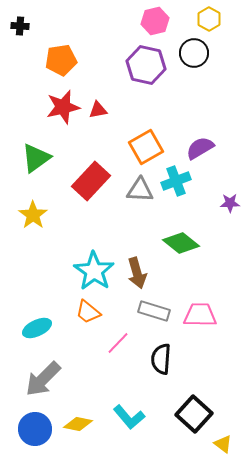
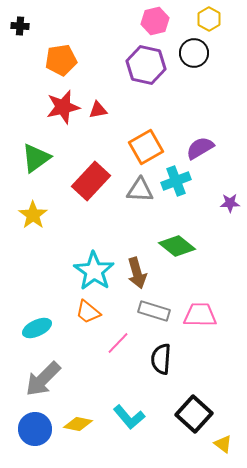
green diamond: moved 4 px left, 3 px down
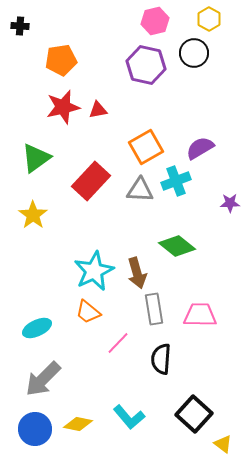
cyan star: rotated 12 degrees clockwise
gray rectangle: moved 2 px up; rotated 64 degrees clockwise
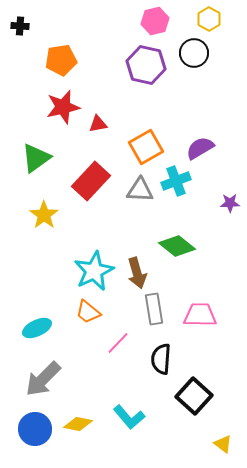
red triangle: moved 14 px down
yellow star: moved 11 px right
black square: moved 18 px up
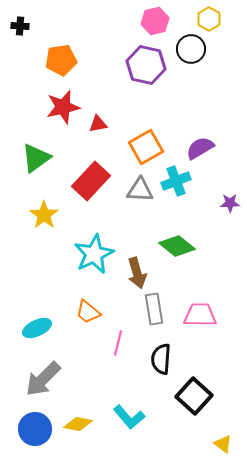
black circle: moved 3 px left, 4 px up
cyan star: moved 17 px up
pink line: rotated 30 degrees counterclockwise
